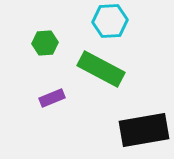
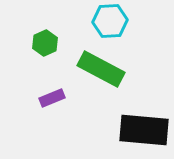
green hexagon: rotated 20 degrees counterclockwise
black rectangle: rotated 15 degrees clockwise
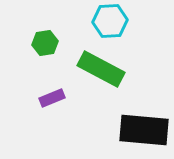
green hexagon: rotated 15 degrees clockwise
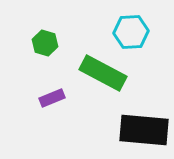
cyan hexagon: moved 21 px right, 11 px down
green hexagon: rotated 25 degrees clockwise
green rectangle: moved 2 px right, 4 px down
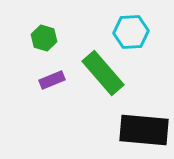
green hexagon: moved 1 px left, 5 px up
green rectangle: rotated 21 degrees clockwise
purple rectangle: moved 18 px up
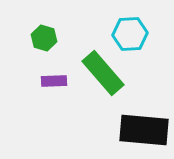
cyan hexagon: moved 1 px left, 2 px down
purple rectangle: moved 2 px right, 1 px down; rotated 20 degrees clockwise
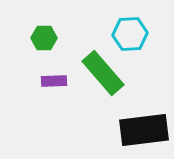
green hexagon: rotated 15 degrees counterclockwise
black rectangle: rotated 12 degrees counterclockwise
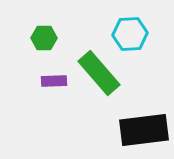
green rectangle: moved 4 px left
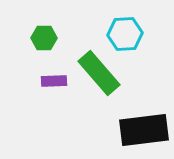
cyan hexagon: moved 5 px left
